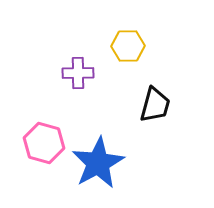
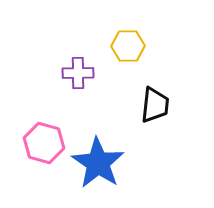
black trapezoid: rotated 9 degrees counterclockwise
blue star: rotated 10 degrees counterclockwise
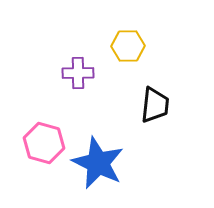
blue star: rotated 8 degrees counterclockwise
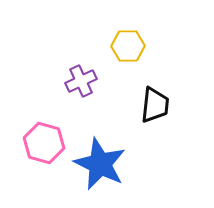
purple cross: moved 3 px right, 8 px down; rotated 24 degrees counterclockwise
blue star: moved 2 px right, 1 px down
